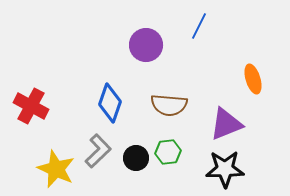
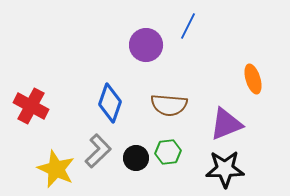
blue line: moved 11 px left
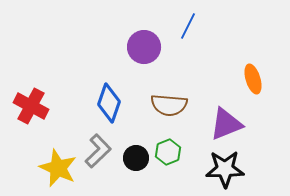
purple circle: moved 2 px left, 2 px down
blue diamond: moved 1 px left
green hexagon: rotated 15 degrees counterclockwise
yellow star: moved 2 px right, 1 px up
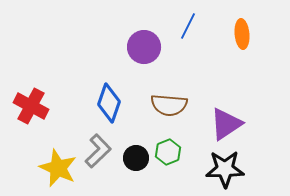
orange ellipse: moved 11 px left, 45 px up; rotated 12 degrees clockwise
purple triangle: rotated 12 degrees counterclockwise
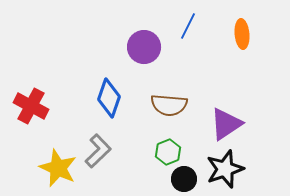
blue diamond: moved 5 px up
black circle: moved 48 px right, 21 px down
black star: rotated 18 degrees counterclockwise
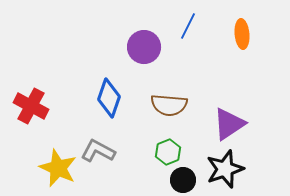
purple triangle: moved 3 px right
gray L-shape: rotated 108 degrees counterclockwise
black circle: moved 1 px left, 1 px down
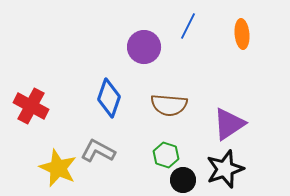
green hexagon: moved 2 px left, 3 px down; rotated 20 degrees counterclockwise
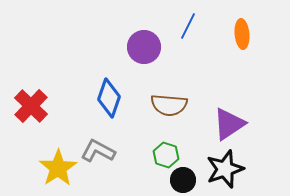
red cross: rotated 16 degrees clockwise
yellow star: rotated 15 degrees clockwise
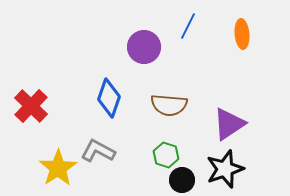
black circle: moved 1 px left
